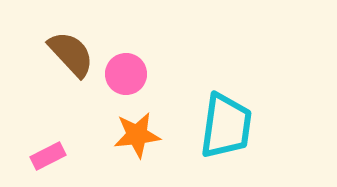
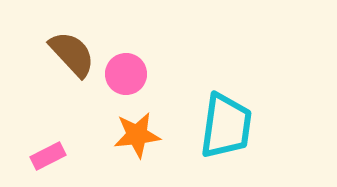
brown semicircle: moved 1 px right
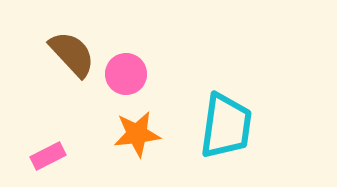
orange star: moved 1 px up
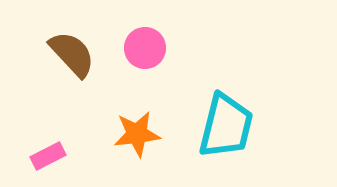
pink circle: moved 19 px right, 26 px up
cyan trapezoid: rotated 6 degrees clockwise
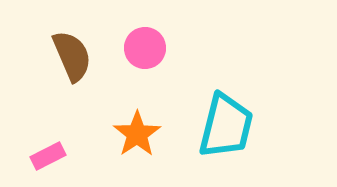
brown semicircle: moved 2 px down; rotated 20 degrees clockwise
orange star: rotated 27 degrees counterclockwise
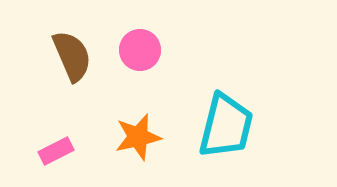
pink circle: moved 5 px left, 2 px down
orange star: moved 1 px right, 3 px down; rotated 21 degrees clockwise
pink rectangle: moved 8 px right, 5 px up
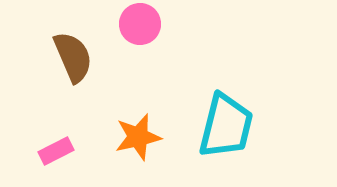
pink circle: moved 26 px up
brown semicircle: moved 1 px right, 1 px down
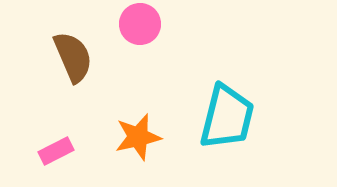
cyan trapezoid: moved 1 px right, 9 px up
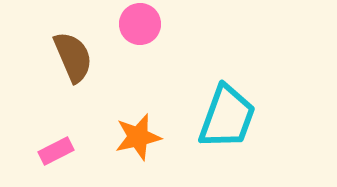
cyan trapezoid: rotated 6 degrees clockwise
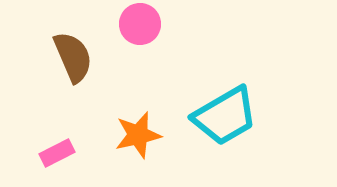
cyan trapezoid: moved 2 px left, 1 px up; rotated 40 degrees clockwise
orange star: moved 2 px up
pink rectangle: moved 1 px right, 2 px down
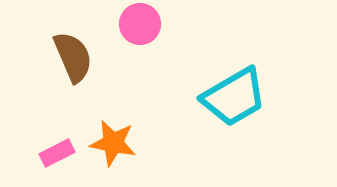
cyan trapezoid: moved 9 px right, 19 px up
orange star: moved 25 px left, 8 px down; rotated 24 degrees clockwise
